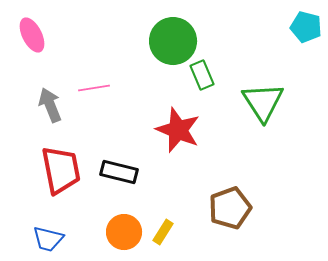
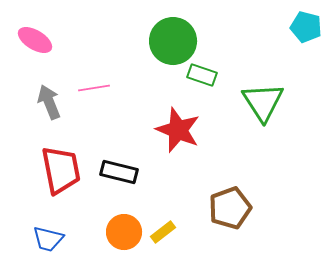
pink ellipse: moved 3 px right, 5 px down; rotated 32 degrees counterclockwise
green rectangle: rotated 48 degrees counterclockwise
gray arrow: moved 1 px left, 3 px up
yellow rectangle: rotated 20 degrees clockwise
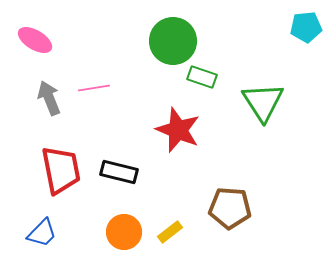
cyan pentagon: rotated 20 degrees counterclockwise
green rectangle: moved 2 px down
gray arrow: moved 4 px up
brown pentagon: rotated 24 degrees clockwise
yellow rectangle: moved 7 px right
blue trapezoid: moved 6 px left, 6 px up; rotated 60 degrees counterclockwise
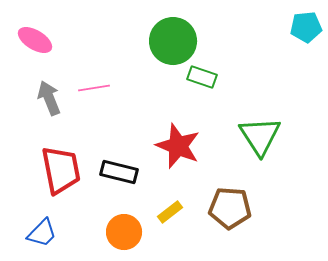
green triangle: moved 3 px left, 34 px down
red star: moved 16 px down
yellow rectangle: moved 20 px up
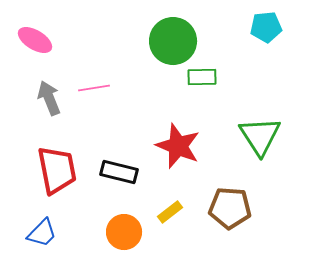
cyan pentagon: moved 40 px left
green rectangle: rotated 20 degrees counterclockwise
red trapezoid: moved 4 px left
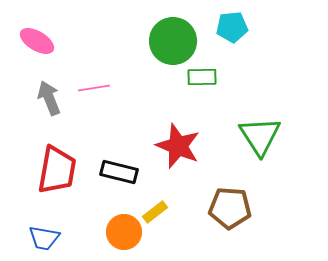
cyan pentagon: moved 34 px left
pink ellipse: moved 2 px right, 1 px down
red trapezoid: rotated 21 degrees clockwise
yellow rectangle: moved 15 px left
blue trapezoid: moved 2 px right, 5 px down; rotated 56 degrees clockwise
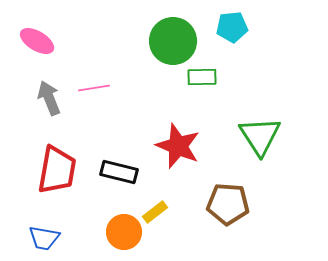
brown pentagon: moved 2 px left, 4 px up
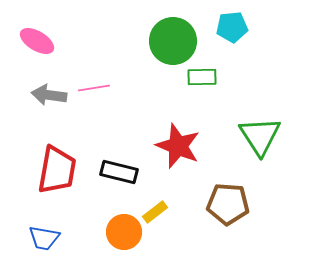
gray arrow: moved 3 px up; rotated 60 degrees counterclockwise
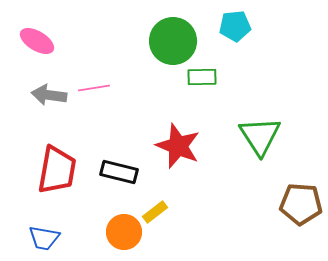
cyan pentagon: moved 3 px right, 1 px up
brown pentagon: moved 73 px right
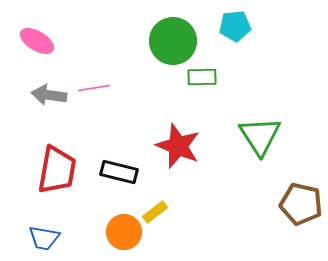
brown pentagon: rotated 9 degrees clockwise
